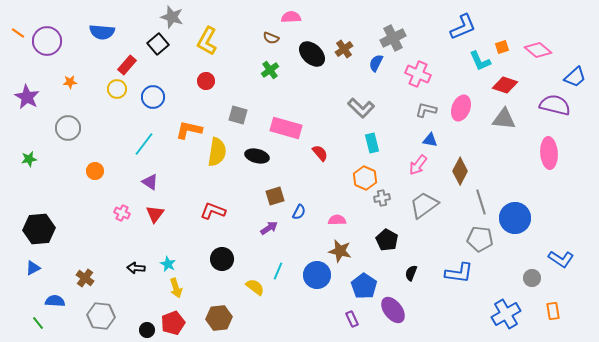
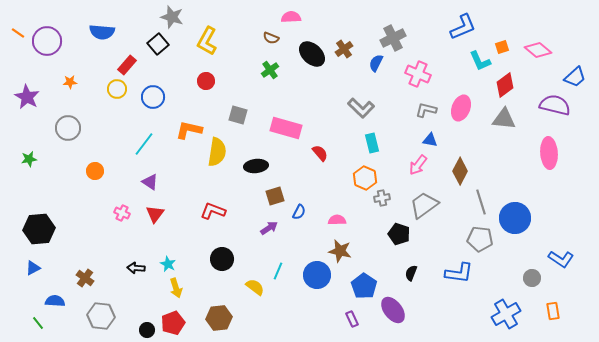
red diamond at (505, 85): rotated 55 degrees counterclockwise
black ellipse at (257, 156): moved 1 px left, 10 px down; rotated 20 degrees counterclockwise
black pentagon at (387, 240): moved 12 px right, 6 px up; rotated 10 degrees counterclockwise
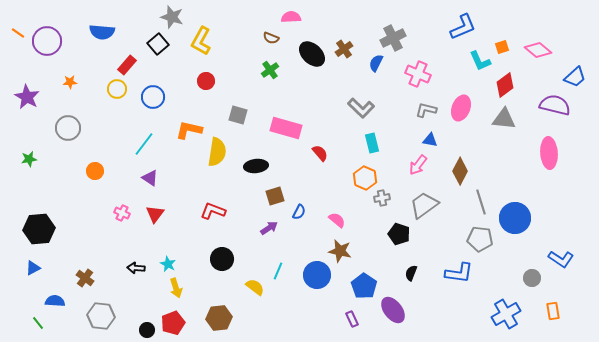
yellow L-shape at (207, 41): moved 6 px left
purple triangle at (150, 182): moved 4 px up
pink semicircle at (337, 220): rotated 42 degrees clockwise
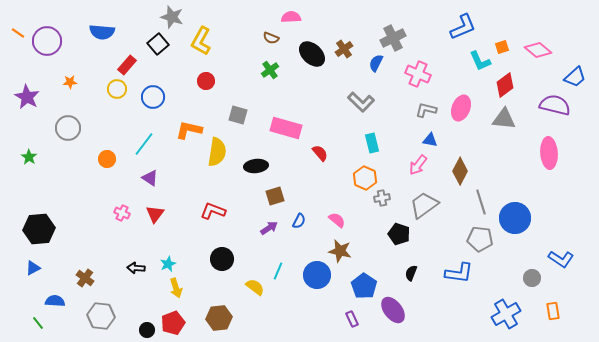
gray L-shape at (361, 108): moved 6 px up
green star at (29, 159): moved 2 px up; rotated 28 degrees counterclockwise
orange circle at (95, 171): moved 12 px right, 12 px up
blue semicircle at (299, 212): moved 9 px down
cyan star at (168, 264): rotated 21 degrees clockwise
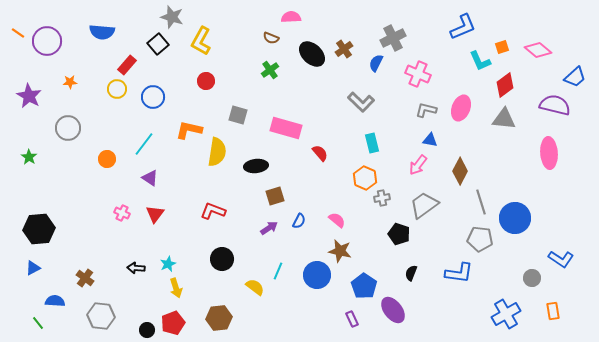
purple star at (27, 97): moved 2 px right, 1 px up
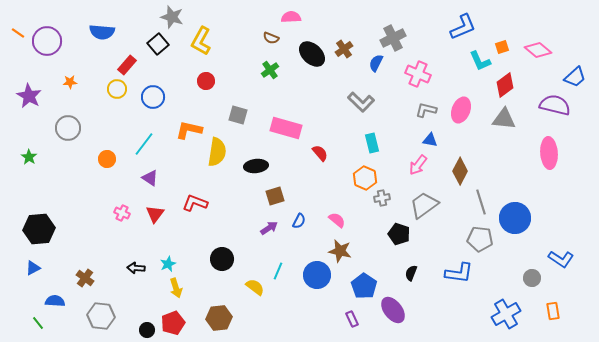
pink ellipse at (461, 108): moved 2 px down
red L-shape at (213, 211): moved 18 px left, 8 px up
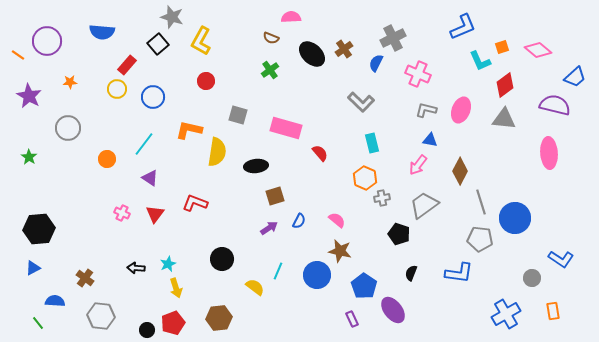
orange line at (18, 33): moved 22 px down
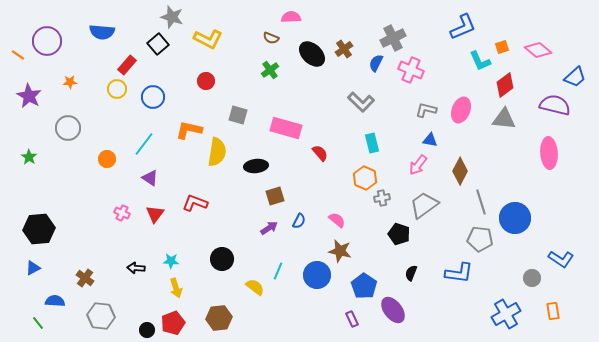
yellow L-shape at (201, 41): moved 7 px right, 2 px up; rotated 92 degrees counterclockwise
pink cross at (418, 74): moved 7 px left, 4 px up
cyan star at (168, 264): moved 3 px right, 3 px up; rotated 28 degrees clockwise
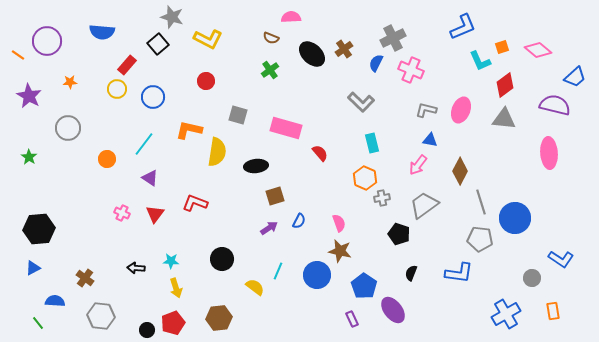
pink semicircle at (337, 220): moved 2 px right, 3 px down; rotated 30 degrees clockwise
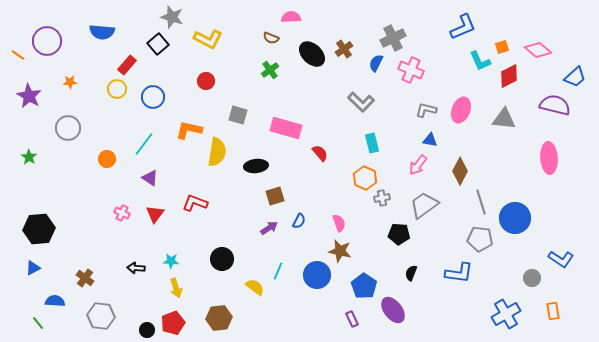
red diamond at (505, 85): moved 4 px right, 9 px up; rotated 10 degrees clockwise
pink ellipse at (549, 153): moved 5 px down
black pentagon at (399, 234): rotated 15 degrees counterclockwise
